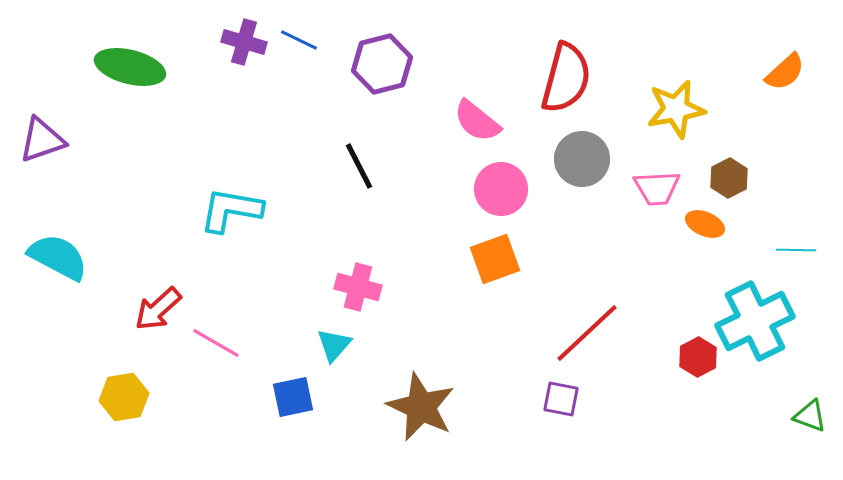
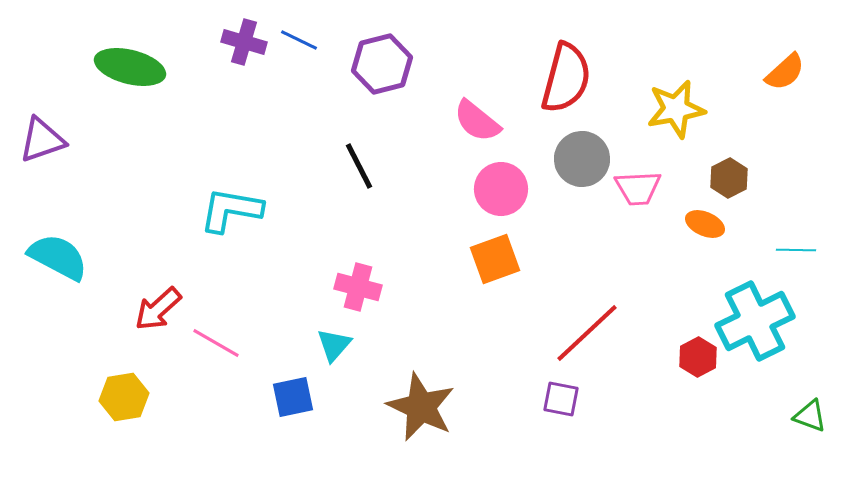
pink trapezoid: moved 19 px left
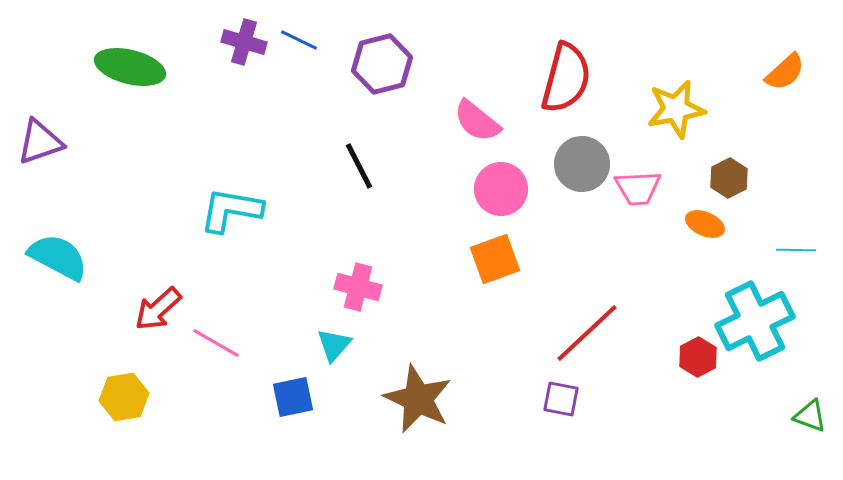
purple triangle: moved 2 px left, 2 px down
gray circle: moved 5 px down
brown star: moved 3 px left, 8 px up
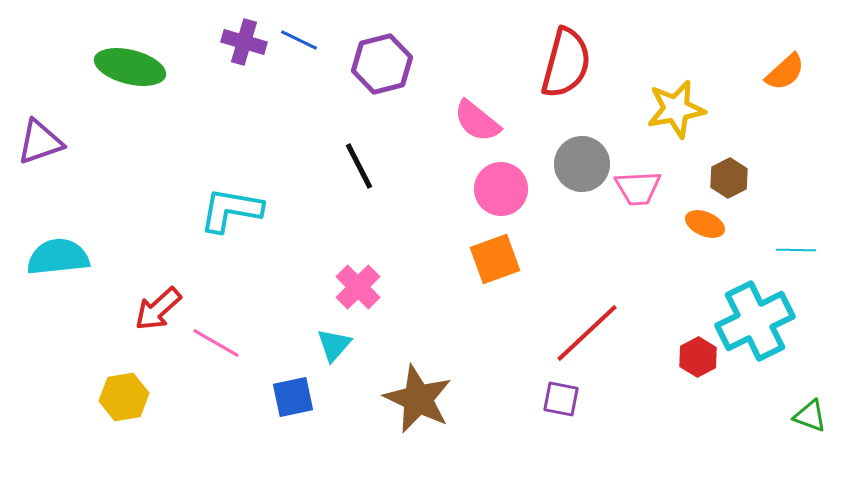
red semicircle: moved 15 px up
cyan semicircle: rotated 34 degrees counterclockwise
pink cross: rotated 30 degrees clockwise
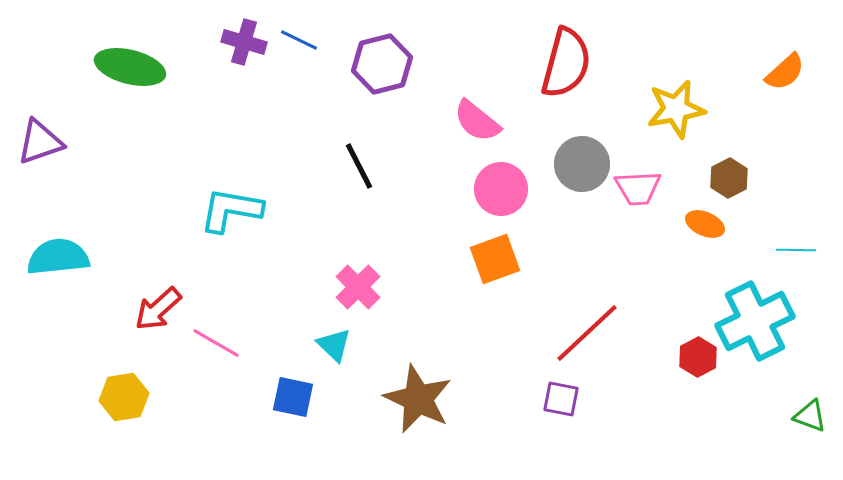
cyan triangle: rotated 27 degrees counterclockwise
blue square: rotated 24 degrees clockwise
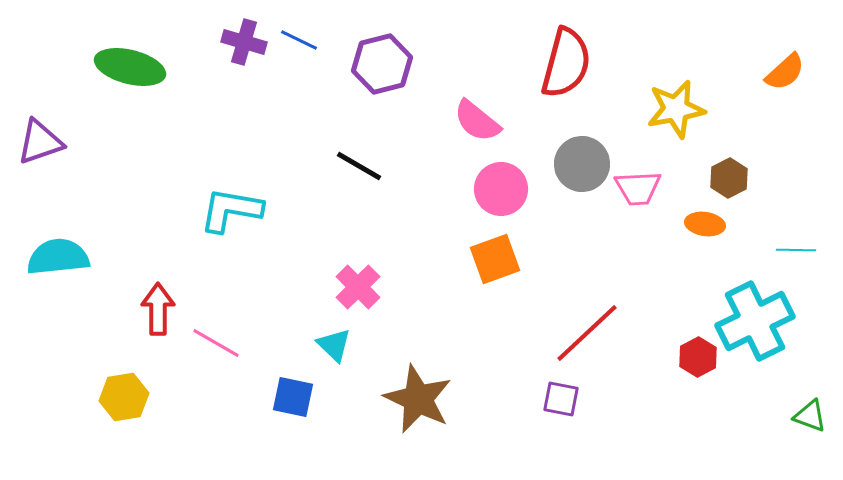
black line: rotated 33 degrees counterclockwise
orange ellipse: rotated 15 degrees counterclockwise
red arrow: rotated 132 degrees clockwise
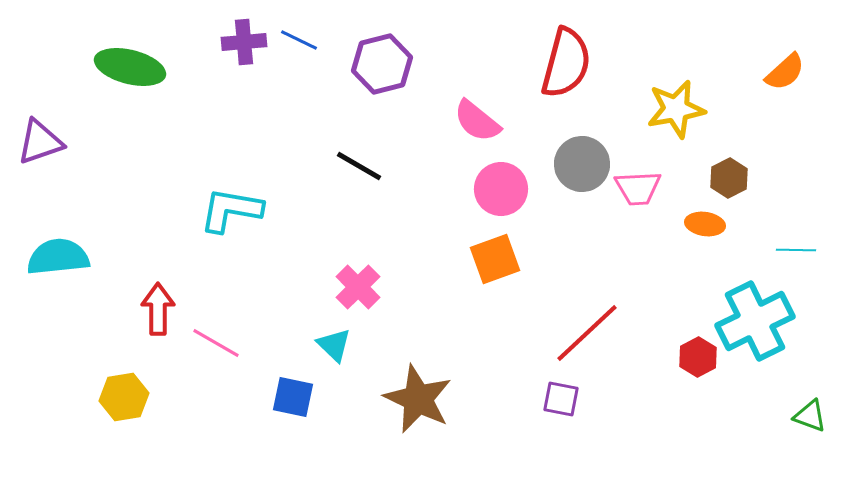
purple cross: rotated 21 degrees counterclockwise
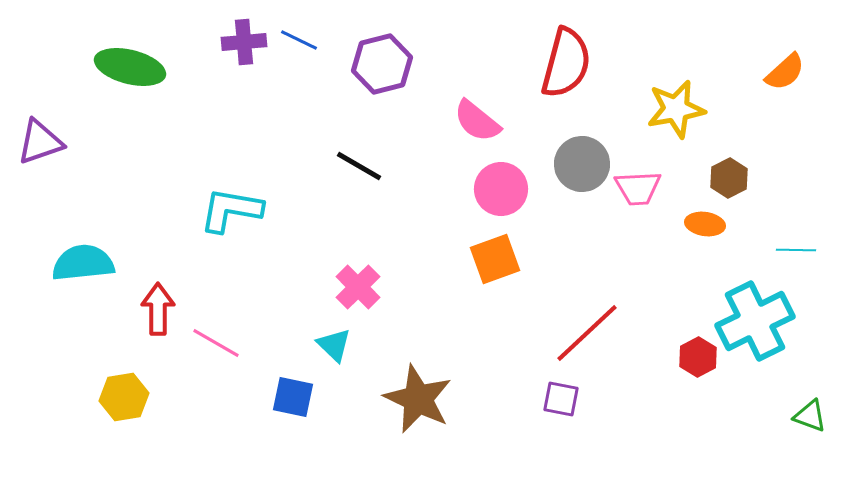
cyan semicircle: moved 25 px right, 6 px down
